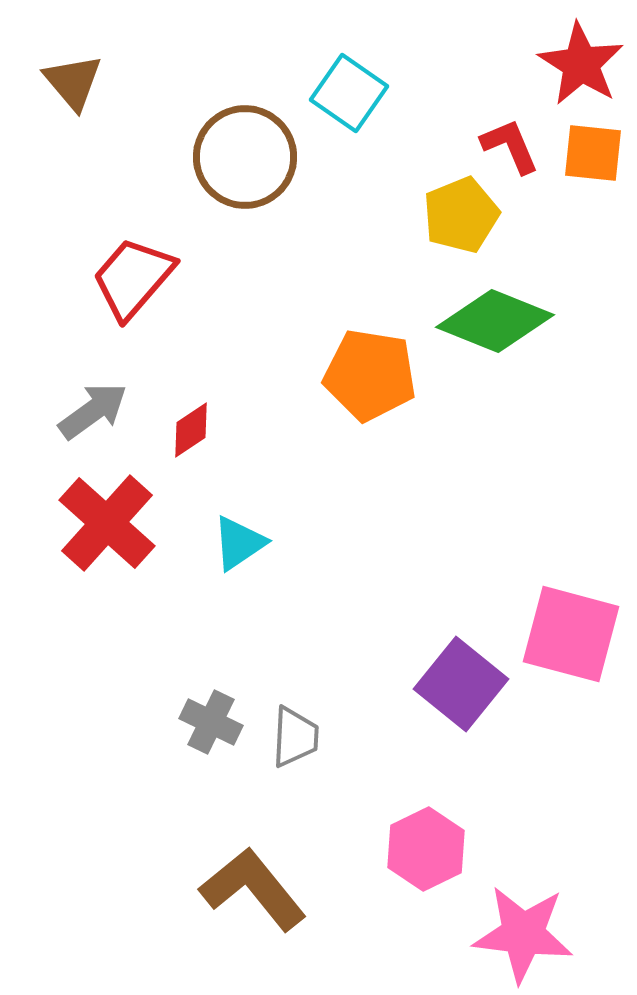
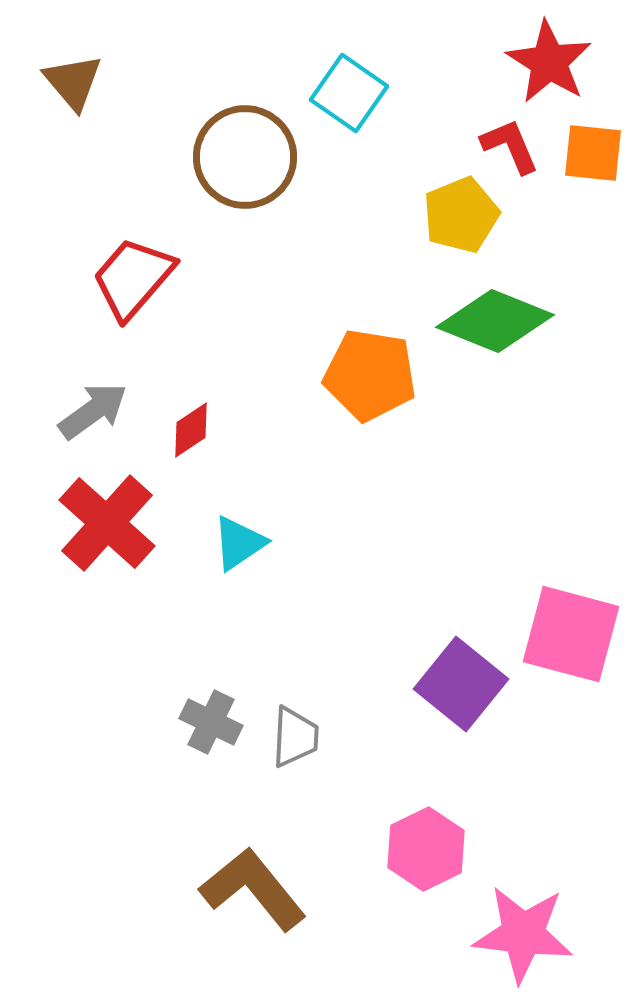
red star: moved 32 px left, 2 px up
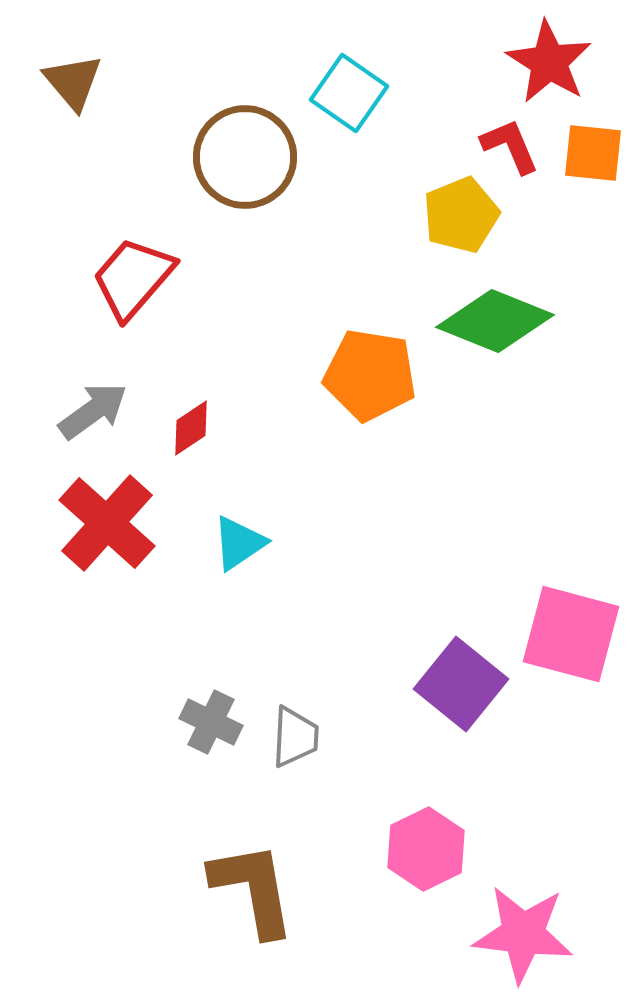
red diamond: moved 2 px up
brown L-shape: rotated 29 degrees clockwise
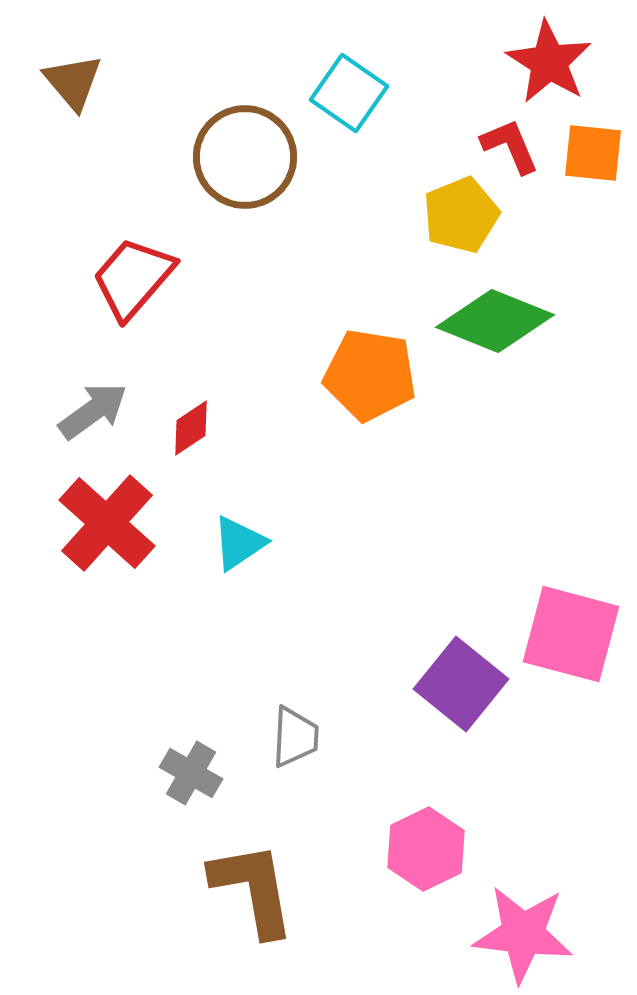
gray cross: moved 20 px left, 51 px down; rotated 4 degrees clockwise
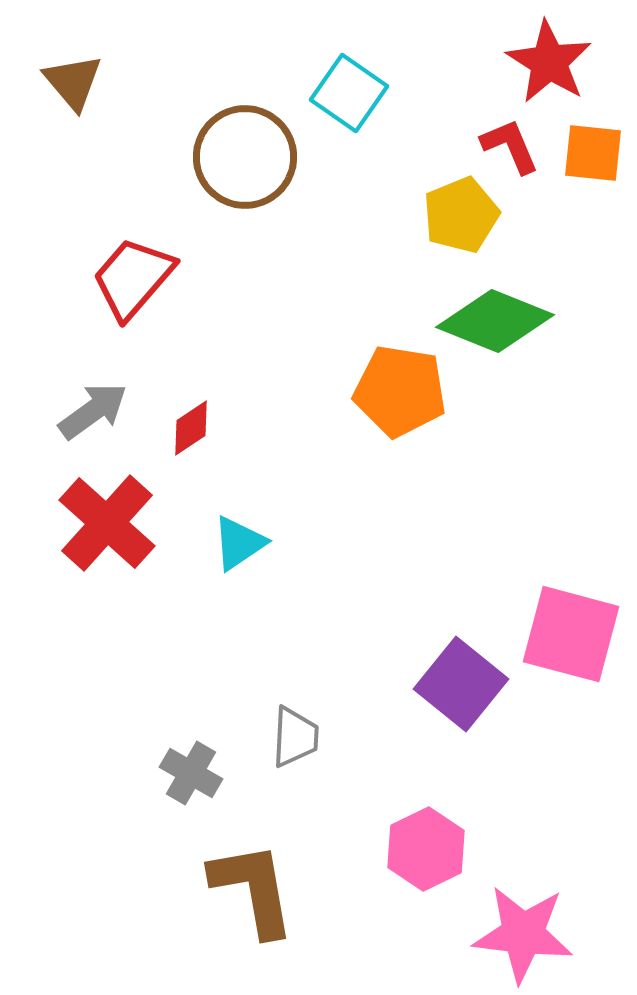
orange pentagon: moved 30 px right, 16 px down
